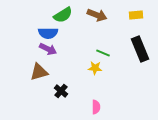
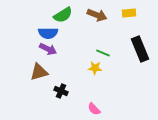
yellow rectangle: moved 7 px left, 2 px up
black cross: rotated 16 degrees counterclockwise
pink semicircle: moved 2 px left, 2 px down; rotated 136 degrees clockwise
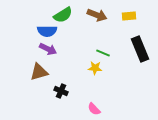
yellow rectangle: moved 3 px down
blue semicircle: moved 1 px left, 2 px up
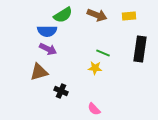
black rectangle: rotated 30 degrees clockwise
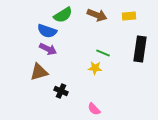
blue semicircle: rotated 18 degrees clockwise
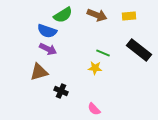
black rectangle: moved 1 px left, 1 px down; rotated 60 degrees counterclockwise
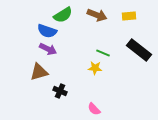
black cross: moved 1 px left
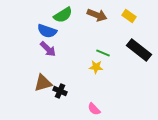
yellow rectangle: rotated 40 degrees clockwise
purple arrow: rotated 18 degrees clockwise
yellow star: moved 1 px right, 1 px up
brown triangle: moved 4 px right, 11 px down
